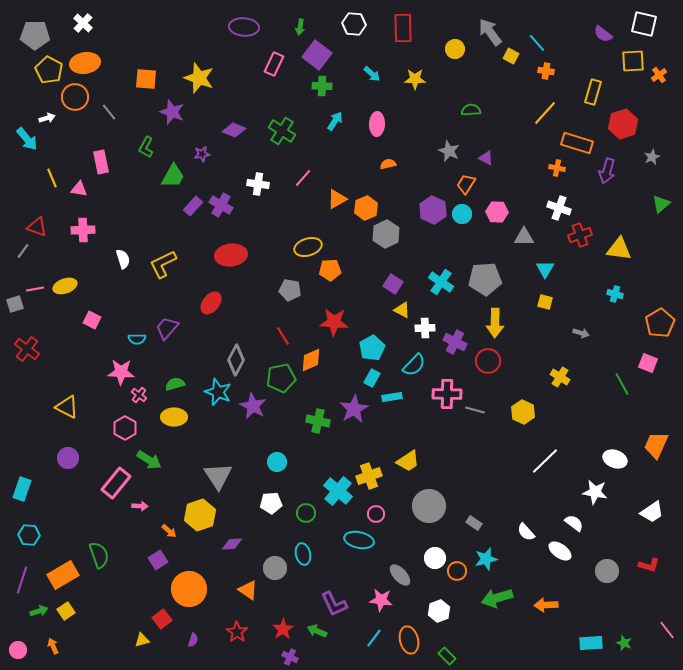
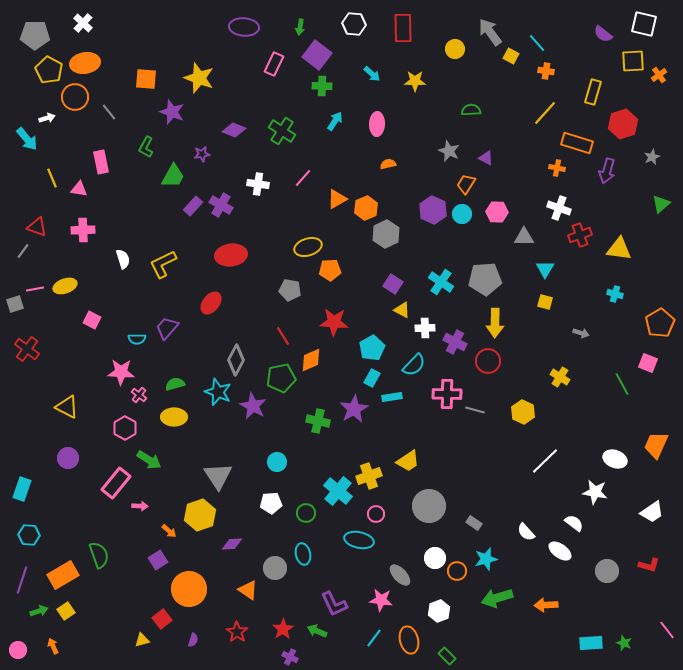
yellow star at (415, 79): moved 2 px down
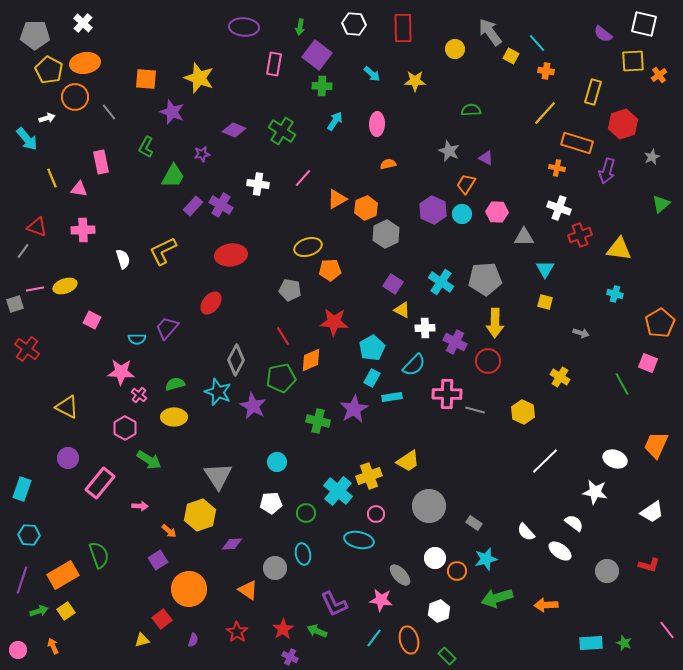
pink rectangle at (274, 64): rotated 15 degrees counterclockwise
yellow L-shape at (163, 264): moved 13 px up
pink rectangle at (116, 483): moved 16 px left
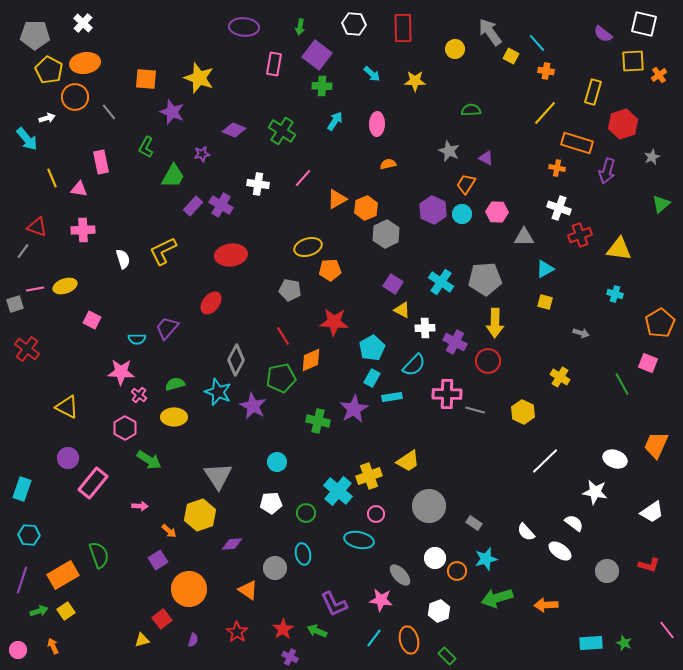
cyan triangle at (545, 269): rotated 30 degrees clockwise
pink rectangle at (100, 483): moved 7 px left
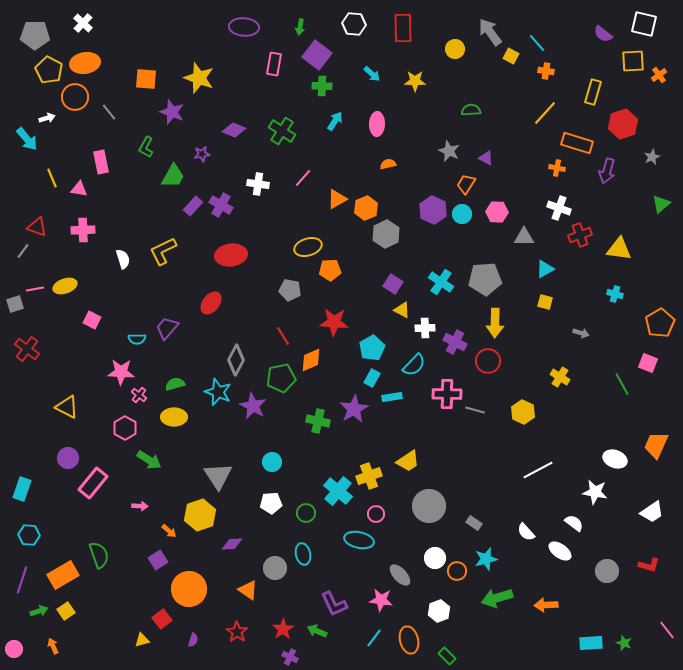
white line at (545, 461): moved 7 px left, 9 px down; rotated 16 degrees clockwise
cyan circle at (277, 462): moved 5 px left
pink circle at (18, 650): moved 4 px left, 1 px up
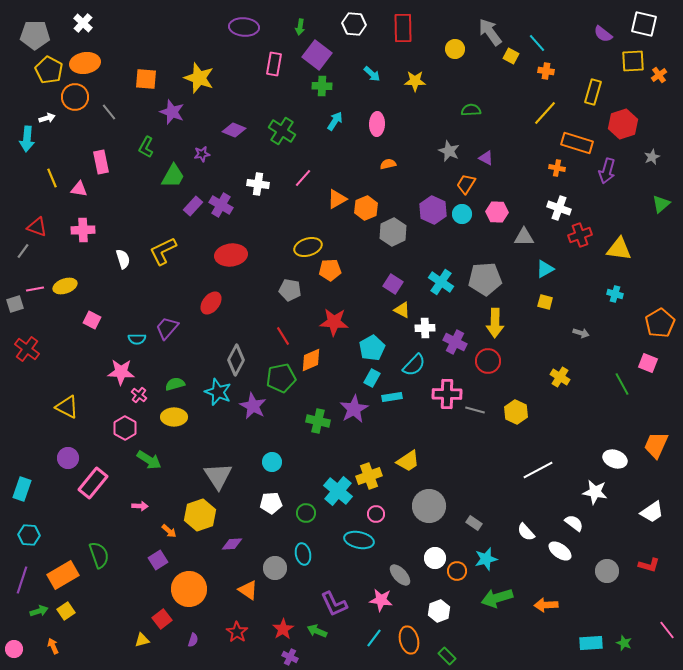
cyan arrow at (27, 139): rotated 45 degrees clockwise
gray hexagon at (386, 234): moved 7 px right, 2 px up
yellow hexagon at (523, 412): moved 7 px left
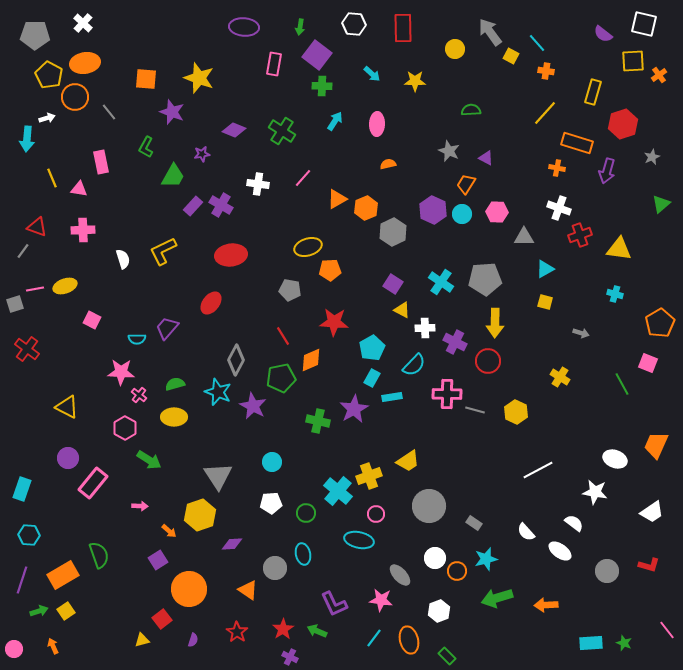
yellow pentagon at (49, 70): moved 5 px down
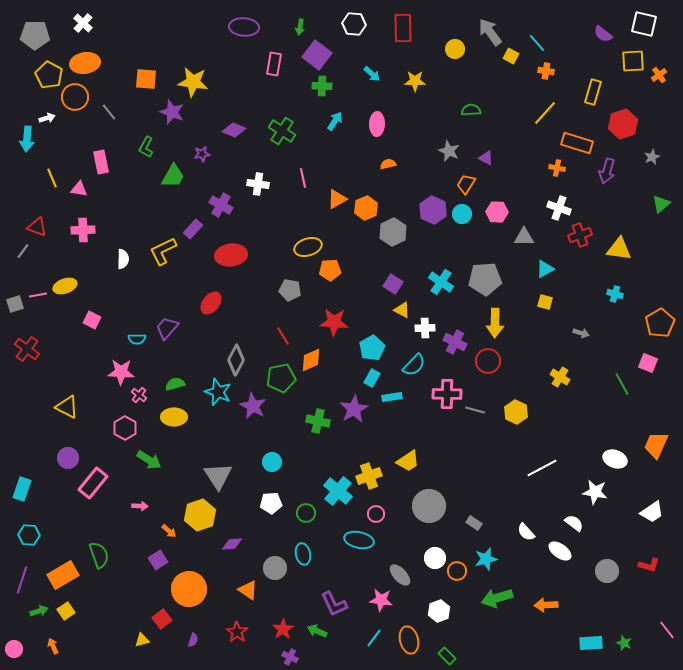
yellow star at (199, 78): moved 6 px left, 4 px down; rotated 12 degrees counterclockwise
pink line at (303, 178): rotated 54 degrees counterclockwise
purple rectangle at (193, 206): moved 23 px down
white semicircle at (123, 259): rotated 18 degrees clockwise
pink line at (35, 289): moved 3 px right, 6 px down
white line at (538, 470): moved 4 px right, 2 px up
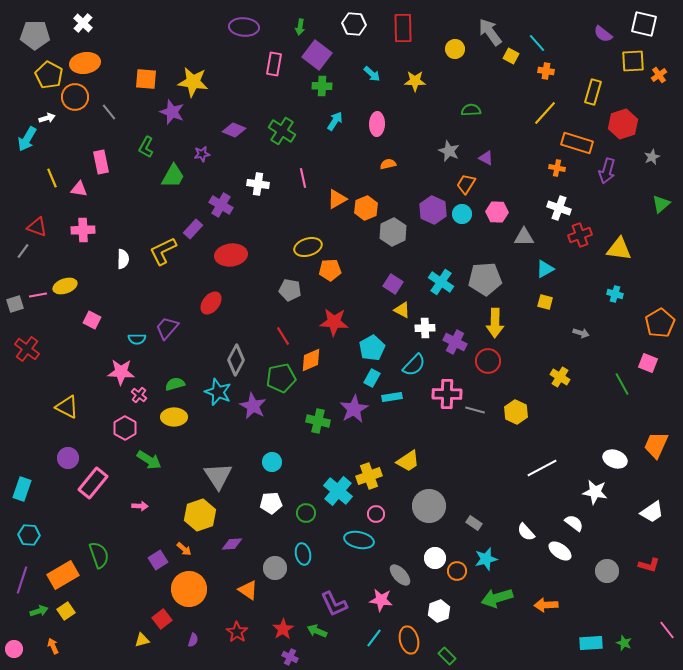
cyan arrow at (27, 139): rotated 25 degrees clockwise
orange arrow at (169, 531): moved 15 px right, 18 px down
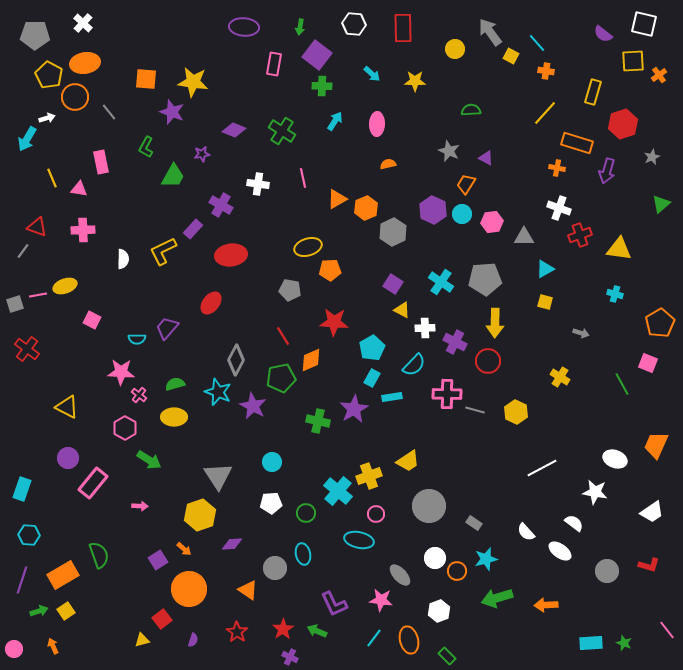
pink hexagon at (497, 212): moved 5 px left, 10 px down; rotated 10 degrees counterclockwise
